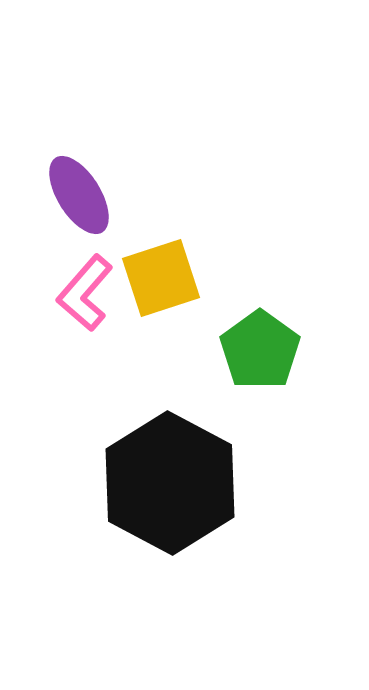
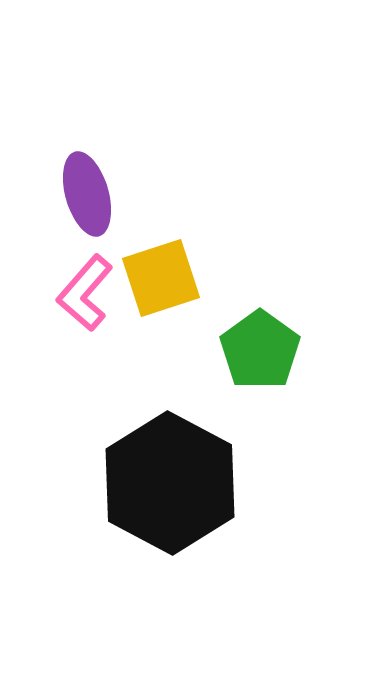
purple ellipse: moved 8 px right, 1 px up; rotated 16 degrees clockwise
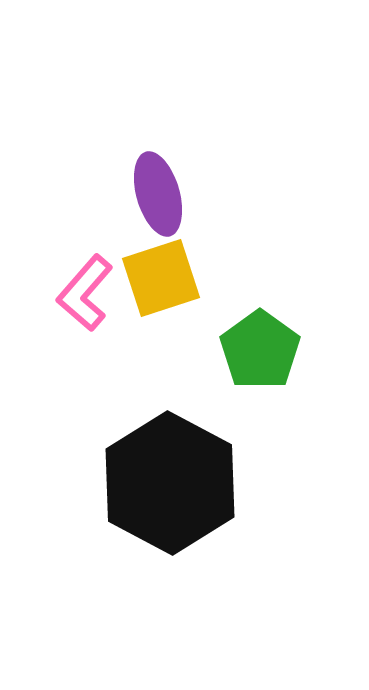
purple ellipse: moved 71 px right
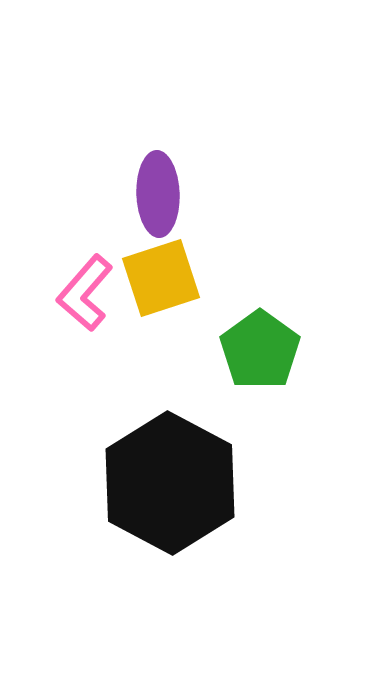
purple ellipse: rotated 14 degrees clockwise
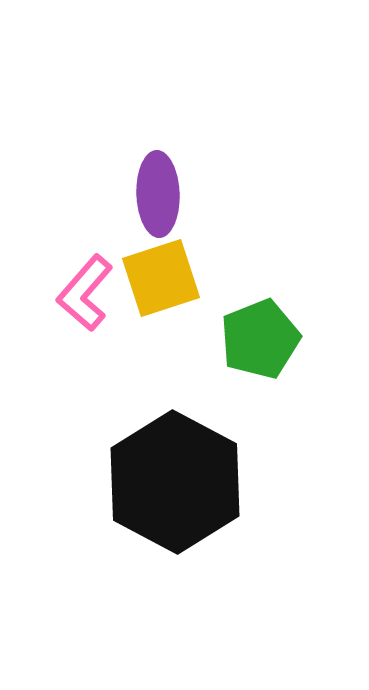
green pentagon: moved 11 px up; rotated 14 degrees clockwise
black hexagon: moved 5 px right, 1 px up
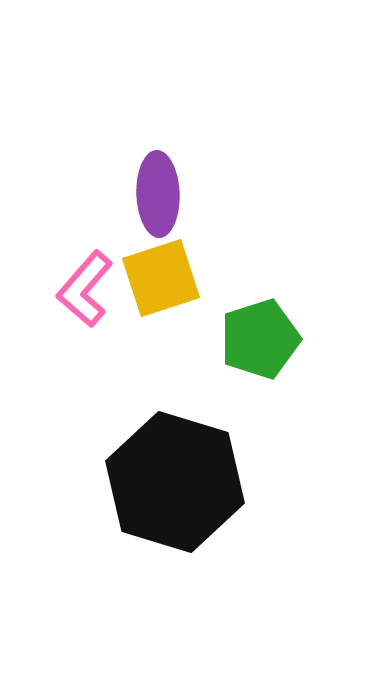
pink L-shape: moved 4 px up
green pentagon: rotated 4 degrees clockwise
black hexagon: rotated 11 degrees counterclockwise
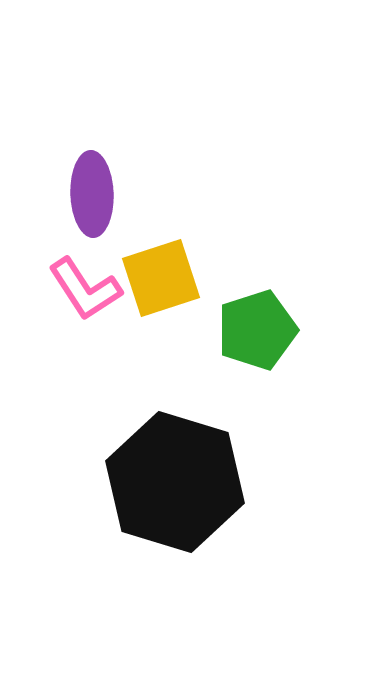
purple ellipse: moved 66 px left
pink L-shape: rotated 74 degrees counterclockwise
green pentagon: moved 3 px left, 9 px up
